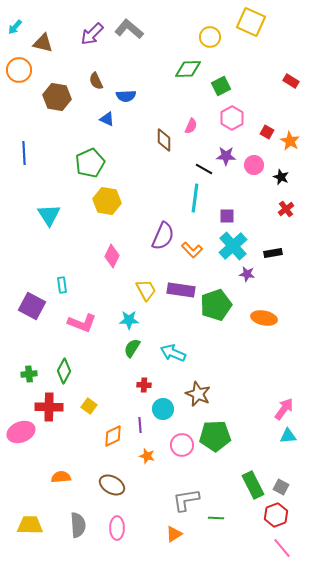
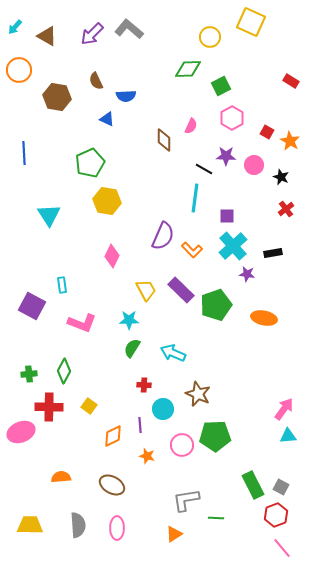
brown triangle at (43, 43): moved 4 px right, 7 px up; rotated 15 degrees clockwise
purple rectangle at (181, 290): rotated 36 degrees clockwise
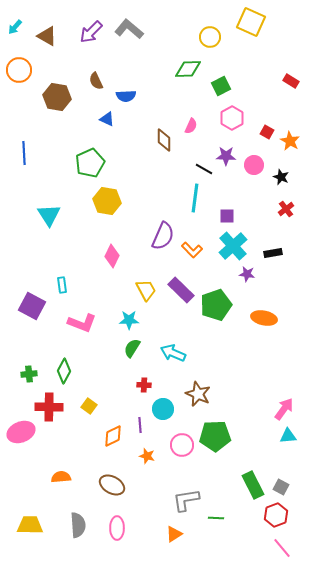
purple arrow at (92, 34): moved 1 px left, 2 px up
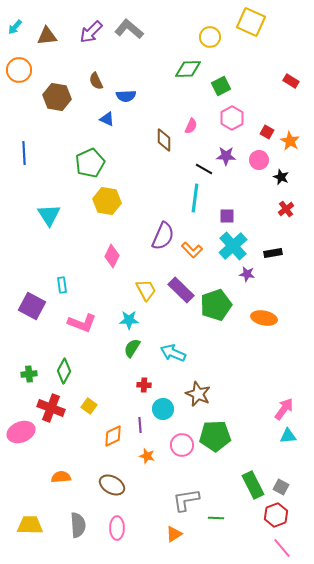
brown triangle at (47, 36): rotated 35 degrees counterclockwise
pink circle at (254, 165): moved 5 px right, 5 px up
red cross at (49, 407): moved 2 px right, 1 px down; rotated 20 degrees clockwise
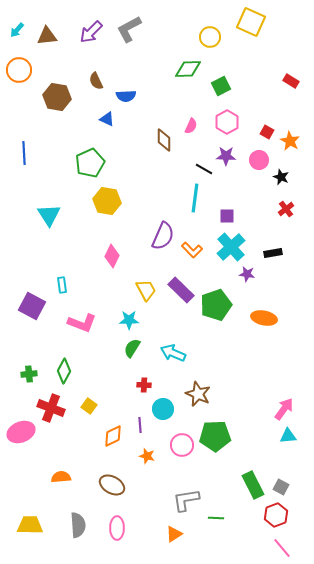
cyan arrow at (15, 27): moved 2 px right, 3 px down
gray L-shape at (129, 29): rotated 68 degrees counterclockwise
pink hexagon at (232, 118): moved 5 px left, 4 px down
cyan cross at (233, 246): moved 2 px left, 1 px down
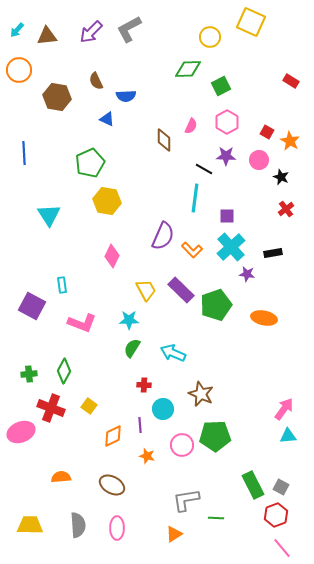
brown star at (198, 394): moved 3 px right
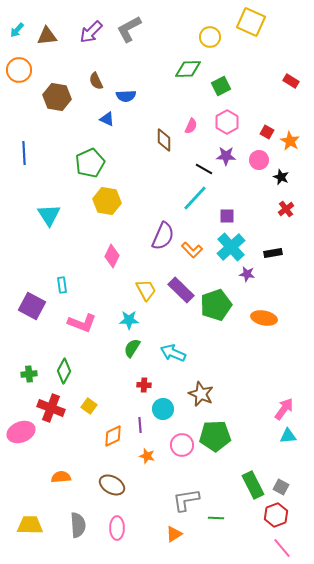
cyan line at (195, 198): rotated 36 degrees clockwise
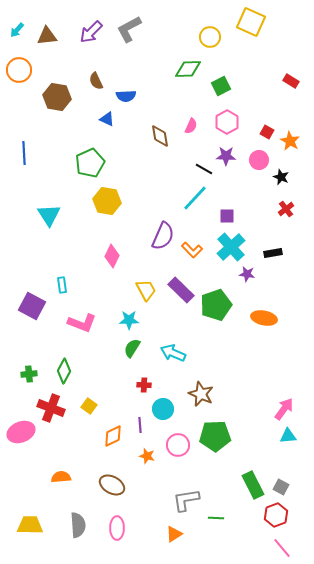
brown diamond at (164, 140): moved 4 px left, 4 px up; rotated 10 degrees counterclockwise
pink circle at (182, 445): moved 4 px left
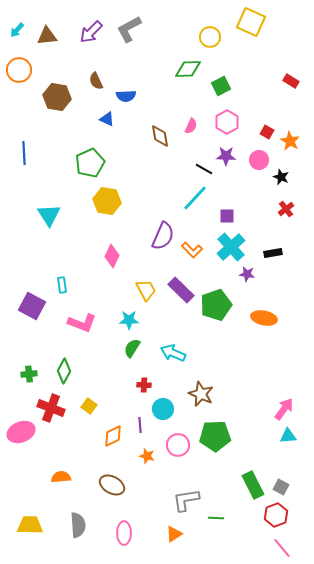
pink ellipse at (117, 528): moved 7 px right, 5 px down
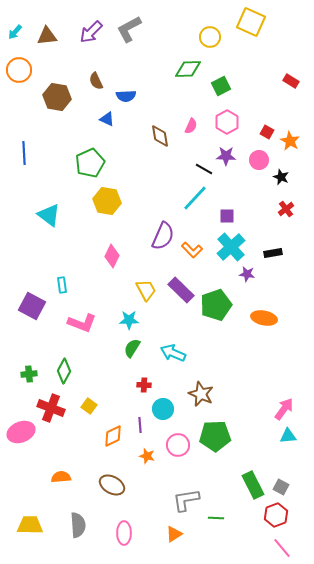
cyan arrow at (17, 30): moved 2 px left, 2 px down
cyan triangle at (49, 215): rotated 20 degrees counterclockwise
